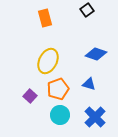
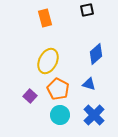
black square: rotated 24 degrees clockwise
blue diamond: rotated 60 degrees counterclockwise
orange pentagon: rotated 25 degrees counterclockwise
blue cross: moved 1 px left, 2 px up
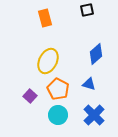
cyan circle: moved 2 px left
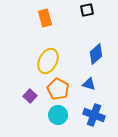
blue cross: rotated 25 degrees counterclockwise
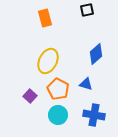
blue triangle: moved 3 px left
blue cross: rotated 10 degrees counterclockwise
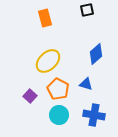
yellow ellipse: rotated 20 degrees clockwise
cyan circle: moved 1 px right
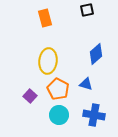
yellow ellipse: rotated 40 degrees counterclockwise
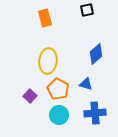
blue cross: moved 1 px right, 2 px up; rotated 15 degrees counterclockwise
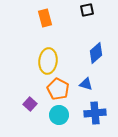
blue diamond: moved 1 px up
purple square: moved 8 px down
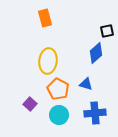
black square: moved 20 px right, 21 px down
